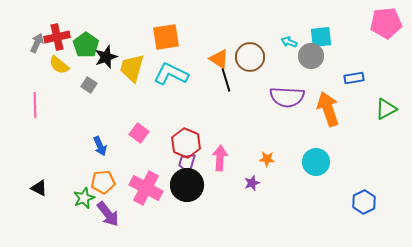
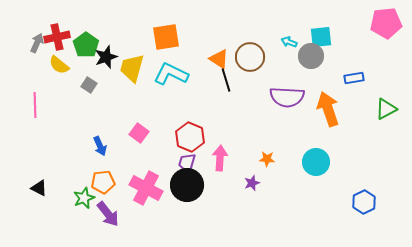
red hexagon: moved 4 px right, 6 px up
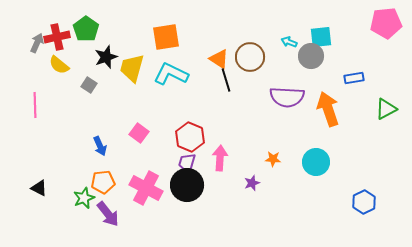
green pentagon: moved 16 px up
orange star: moved 6 px right
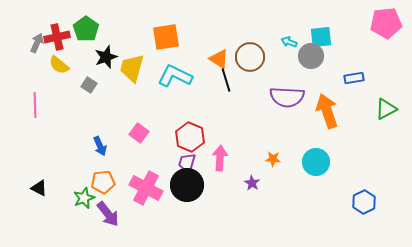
cyan L-shape: moved 4 px right, 2 px down
orange arrow: moved 1 px left, 2 px down
purple star: rotated 21 degrees counterclockwise
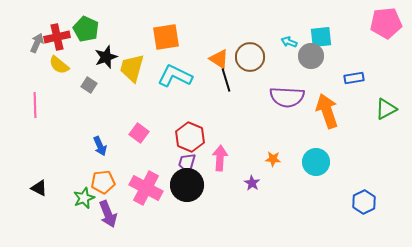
green pentagon: rotated 10 degrees counterclockwise
purple arrow: rotated 16 degrees clockwise
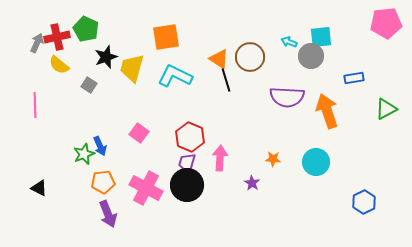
green star: moved 44 px up
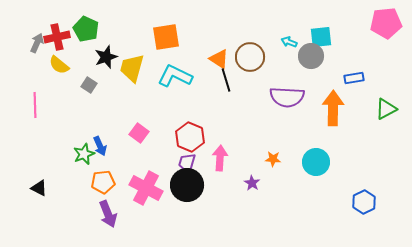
orange arrow: moved 6 px right, 3 px up; rotated 20 degrees clockwise
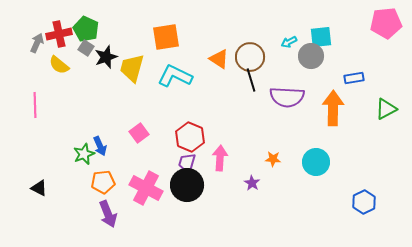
red cross: moved 2 px right, 3 px up
cyan arrow: rotated 49 degrees counterclockwise
black line: moved 25 px right
gray square: moved 3 px left, 37 px up
pink square: rotated 18 degrees clockwise
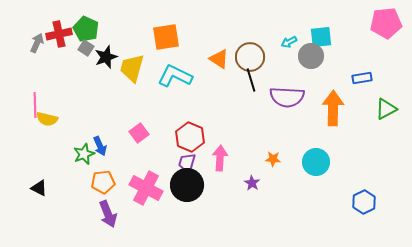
yellow semicircle: moved 12 px left, 54 px down; rotated 25 degrees counterclockwise
blue rectangle: moved 8 px right
